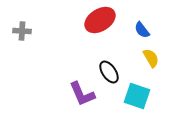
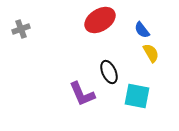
gray cross: moved 1 px left, 2 px up; rotated 24 degrees counterclockwise
yellow semicircle: moved 5 px up
black ellipse: rotated 10 degrees clockwise
cyan square: rotated 8 degrees counterclockwise
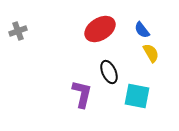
red ellipse: moved 9 px down
gray cross: moved 3 px left, 2 px down
purple L-shape: rotated 144 degrees counterclockwise
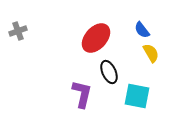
red ellipse: moved 4 px left, 9 px down; rotated 16 degrees counterclockwise
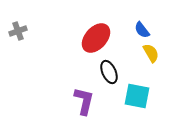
purple L-shape: moved 2 px right, 7 px down
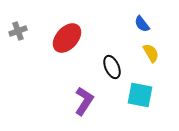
blue semicircle: moved 6 px up
red ellipse: moved 29 px left
black ellipse: moved 3 px right, 5 px up
cyan square: moved 3 px right, 1 px up
purple L-shape: rotated 20 degrees clockwise
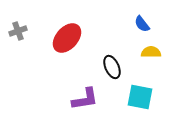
yellow semicircle: moved 1 px up; rotated 60 degrees counterclockwise
cyan square: moved 2 px down
purple L-shape: moved 1 px right, 2 px up; rotated 48 degrees clockwise
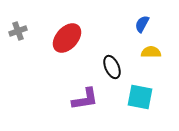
blue semicircle: rotated 66 degrees clockwise
